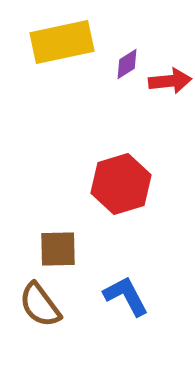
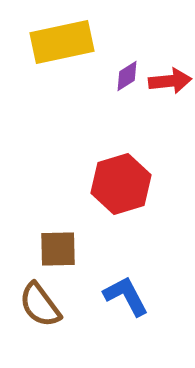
purple diamond: moved 12 px down
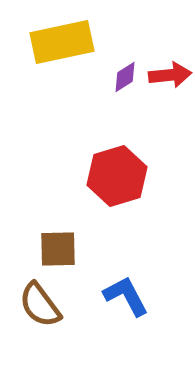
purple diamond: moved 2 px left, 1 px down
red arrow: moved 6 px up
red hexagon: moved 4 px left, 8 px up
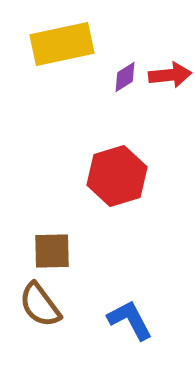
yellow rectangle: moved 2 px down
brown square: moved 6 px left, 2 px down
blue L-shape: moved 4 px right, 24 px down
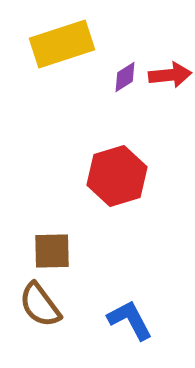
yellow rectangle: rotated 6 degrees counterclockwise
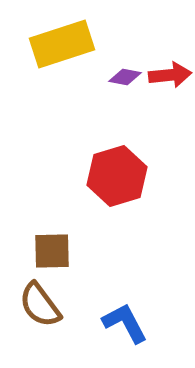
purple diamond: rotated 44 degrees clockwise
blue L-shape: moved 5 px left, 3 px down
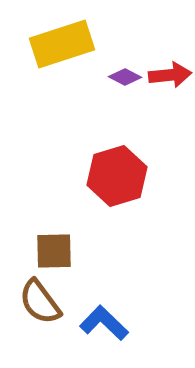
purple diamond: rotated 16 degrees clockwise
brown square: moved 2 px right
brown semicircle: moved 3 px up
blue L-shape: moved 21 px left; rotated 18 degrees counterclockwise
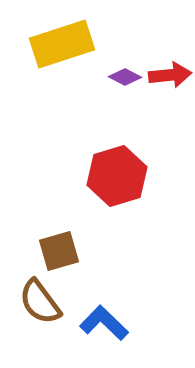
brown square: moved 5 px right; rotated 15 degrees counterclockwise
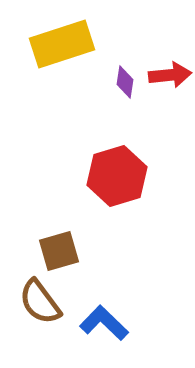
purple diamond: moved 5 px down; rotated 72 degrees clockwise
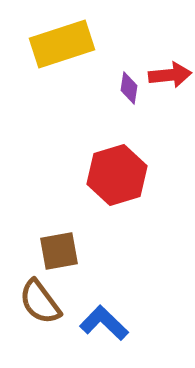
purple diamond: moved 4 px right, 6 px down
red hexagon: moved 1 px up
brown square: rotated 6 degrees clockwise
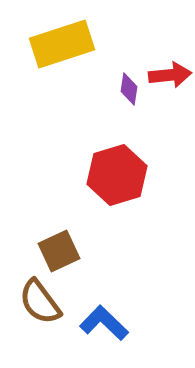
purple diamond: moved 1 px down
brown square: rotated 15 degrees counterclockwise
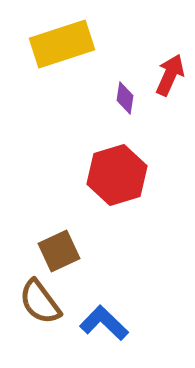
red arrow: rotated 60 degrees counterclockwise
purple diamond: moved 4 px left, 9 px down
